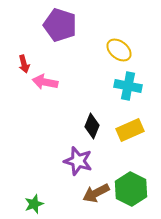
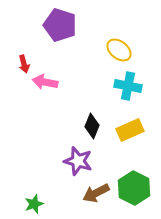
green hexagon: moved 3 px right, 1 px up
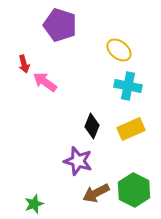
pink arrow: rotated 25 degrees clockwise
yellow rectangle: moved 1 px right, 1 px up
green hexagon: moved 2 px down
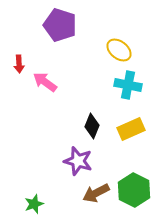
red arrow: moved 5 px left; rotated 12 degrees clockwise
cyan cross: moved 1 px up
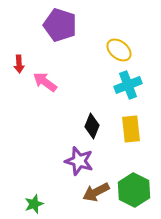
cyan cross: rotated 32 degrees counterclockwise
yellow rectangle: rotated 72 degrees counterclockwise
purple star: moved 1 px right
brown arrow: moved 1 px up
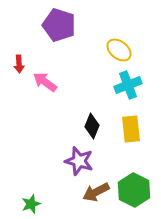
purple pentagon: moved 1 px left
green star: moved 3 px left
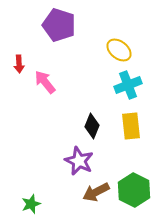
pink arrow: rotated 15 degrees clockwise
yellow rectangle: moved 3 px up
purple star: rotated 8 degrees clockwise
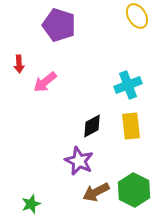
yellow ellipse: moved 18 px right, 34 px up; rotated 20 degrees clockwise
pink arrow: rotated 90 degrees counterclockwise
black diamond: rotated 40 degrees clockwise
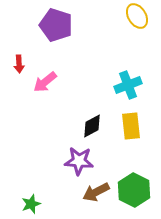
purple pentagon: moved 3 px left
purple star: rotated 20 degrees counterclockwise
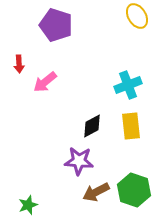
green hexagon: rotated 8 degrees counterclockwise
green star: moved 3 px left, 1 px down
